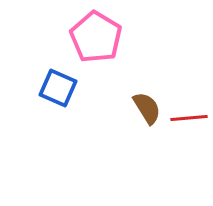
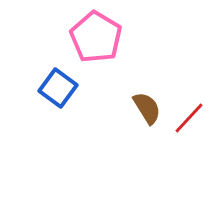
blue square: rotated 12 degrees clockwise
red line: rotated 42 degrees counterclockwise
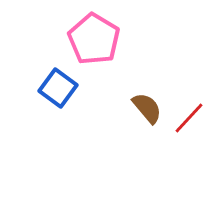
pink pentagon: moved 2 px left, 2 px down
brown semicircle: rotated 8 degrees counterclockwise
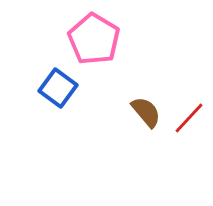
brown semicircle: moved 1 px left, 4 px down
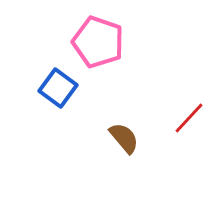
pink pentagon: moved 4 px right, 3 px down; rotated 12 degrees counterclockwise
brown semicircle: moved 22 px left, 26 px down
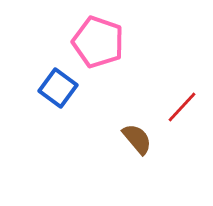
red line: moved 7 px left, 11 px up
brown semicircle: moved 13 px right, 1 px down
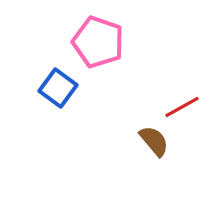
red line: rotated 18 degrees clockwise
brown semicircle: moved 17 px right, 2 px down
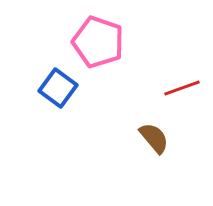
red line: moved 19 px up; rotated 9 degrees clockwise
brown semicircle: moved 3 px up
